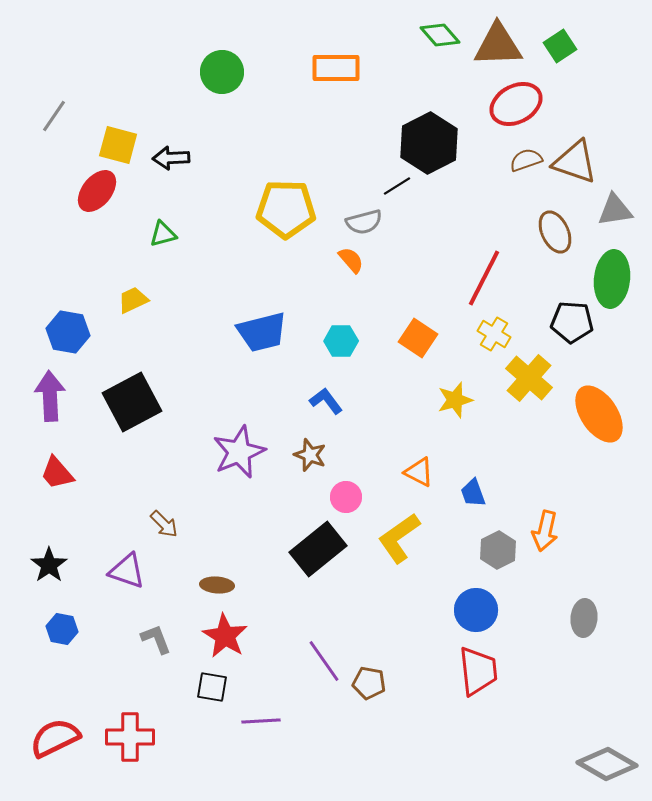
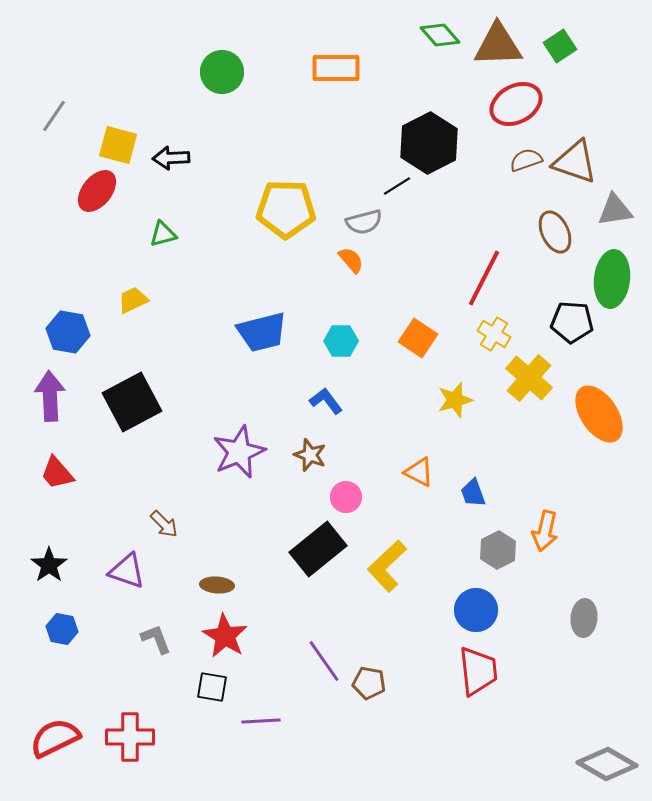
yellow L-shape at (399, 538): moved 12 px left, 28 px down; rotated 8 degrees counterclockwise
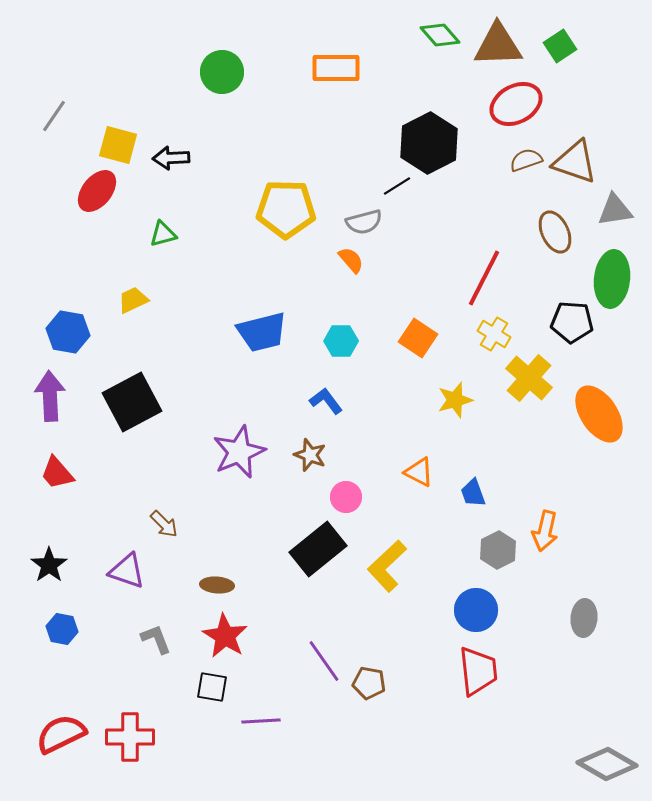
red semicircle at (55, 738): moved 6 px right, 4 px up
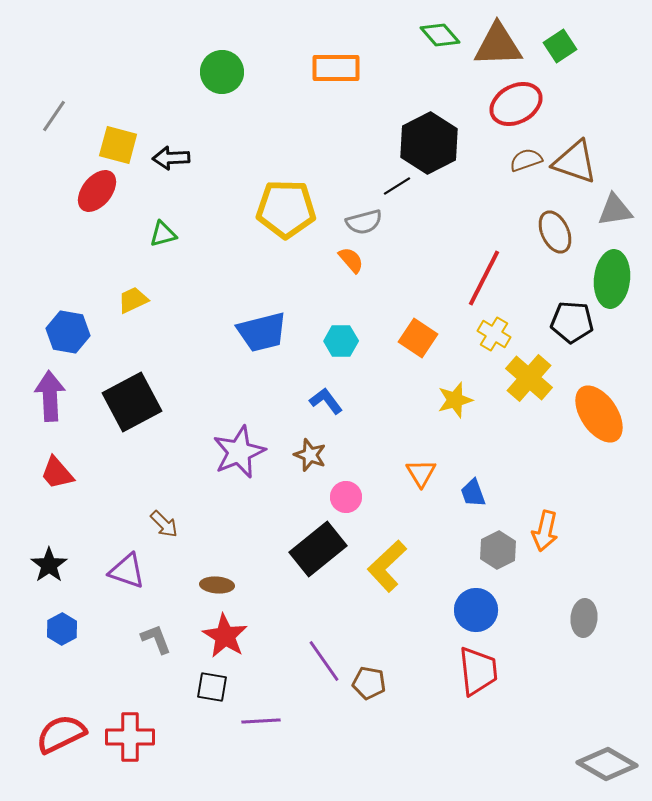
orange triangle at (419, 472): moved 2 px right, 1 px down; rotated 32 degrees clockwise
blue hexagon at (62, 629): rotated 20 degrees clockwise
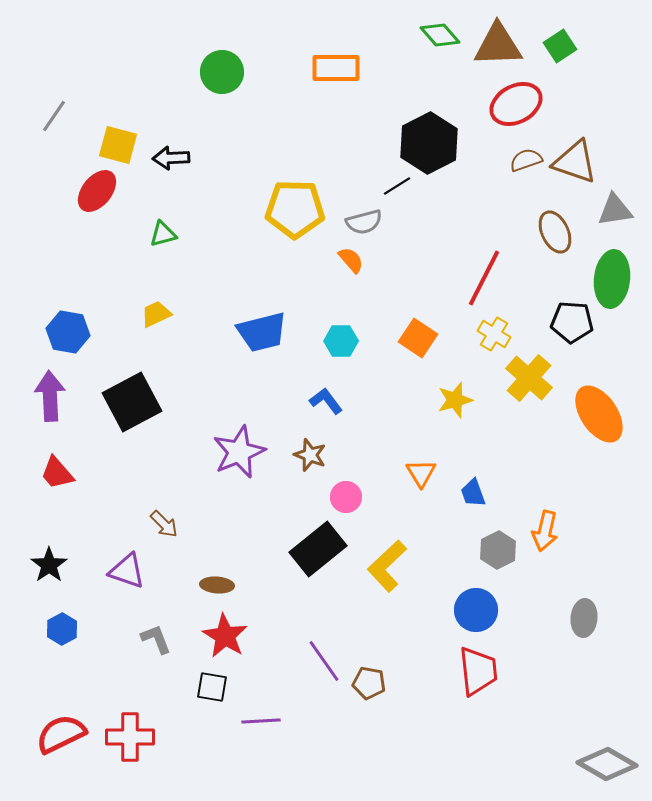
yellow pentagon at (286, 209): moved 9 px right
yellow trapezoid at (133, 300): moved 23 px right, 14 px down
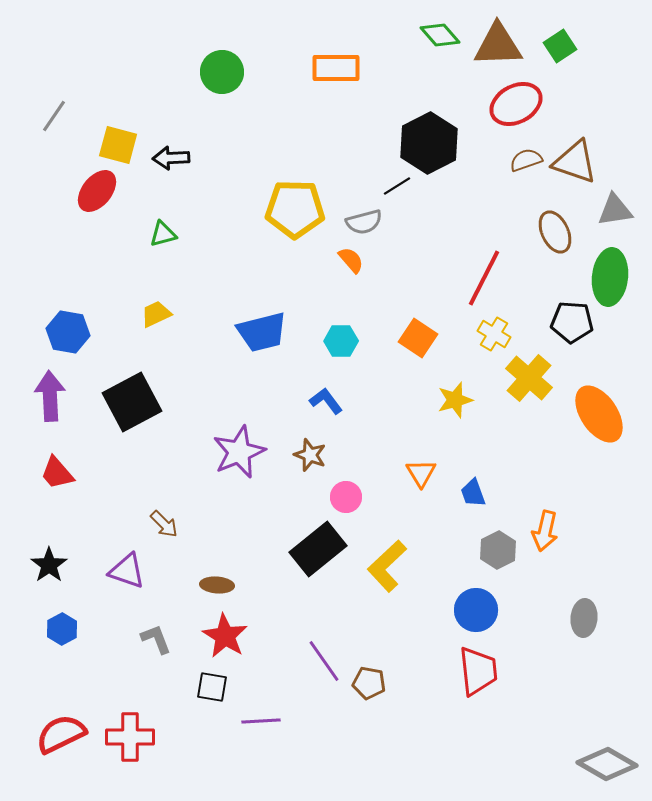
green ellipse at (612, 279): moved 2 px left, 2 px up
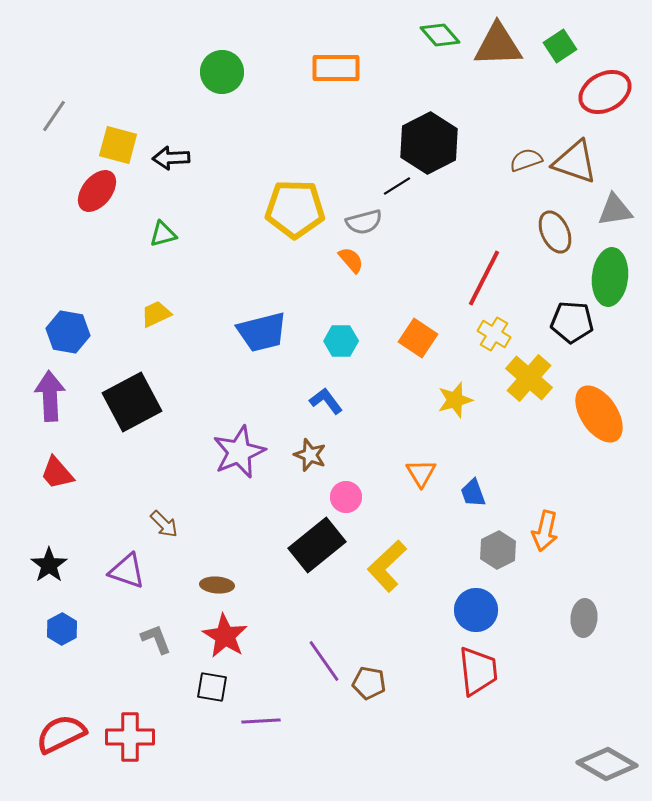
red ellipse at (516, 104): moved 89 px right, 12 px up
black rectangle at (318, 549): moved 1 px left, 4 px up
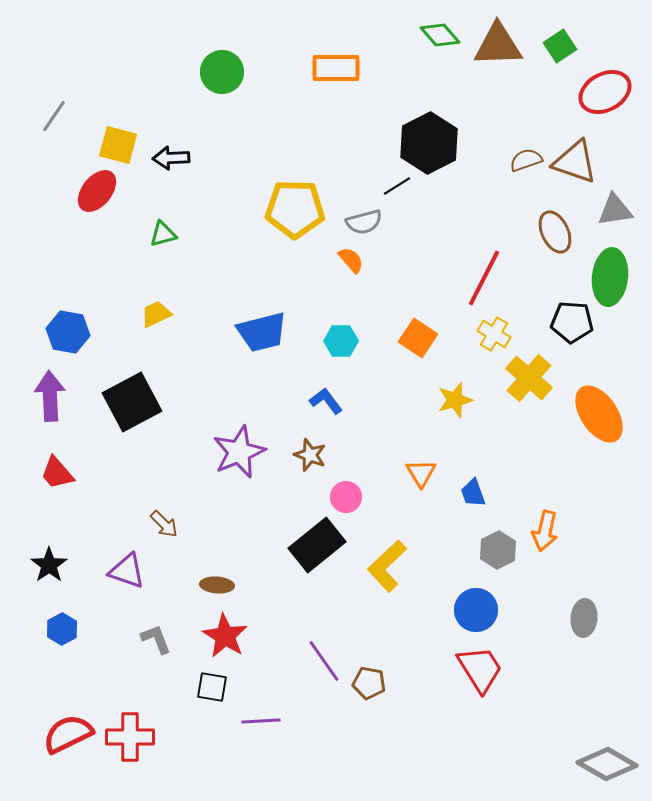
red trapezoid at (478, 671): moved 2 px right, 2 px up; rotated 26 degrees counterclockwise
red semicircle at (61, 734): moved 7 px right
